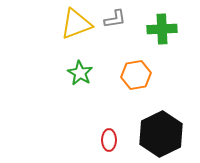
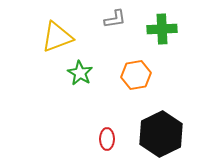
yellow triangle: moved 19 px left, 13 px down
red ellipse: moved 2 px left, 1 px up
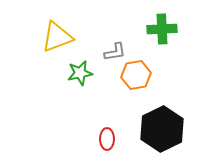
gray L-shape: moved 33 px down
green star: rotated 30 degrees clockwise
black hexagon: moved 1 px right, 5 px up
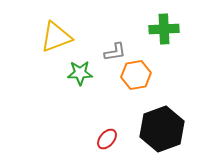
green cross: moved 2 px right
yellow triangle: moved 1 px left
green star: rotated 10 degrees clockwise
black hexagon: rotated 6 degrees clockwise
red ellipse: rotated 40 degrees clockwise
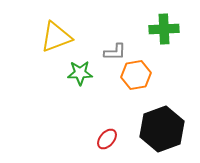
gray L-shape: rotated 10 degrees clockwise
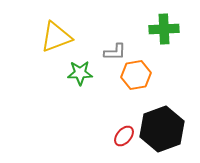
red ellipse: moved 17 px right, 3 px up
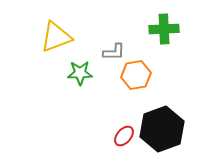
gray L-shape: moved 1 px left
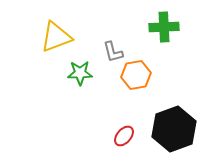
green cross: moved 2 px up
gray L-shape: moved 1 px left; rotated 75 degrees clockwise
black hexagon: moved 12 px right
